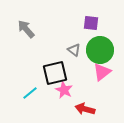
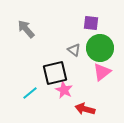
green circle: moved 2 px up
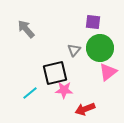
purple square: moved 2 px right, 1 px up
gray triangle: rotated 32 degrees clockwise
pink triangle: moved 6 px right
pink star: rotated 24 degrees counterclockwise
red arrow: rotated 36 degrees counterclockwise
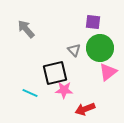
gray triangle: rotated 24 degrees counterclockwise
cyan line: rotated 63 degrees clockwise
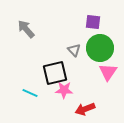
pink triangle: rotated 18 degrees counterclockwise
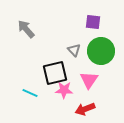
green circle: moved 1 px right, 3 px down
pink triangle: moved 19 px left, 8 px down
